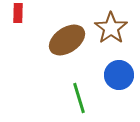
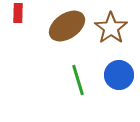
brown ellipse: moved 14 px up
green line: moved 1 px left, 18 px up
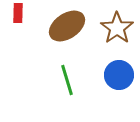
brown star: moved 6 px right
green line: moved 11 px left
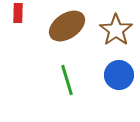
brown star: moved 1 px left, 2 px down
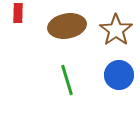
brown ellipse: rotated 24 degrees clockwise
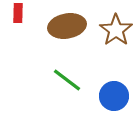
blue circle: moved 5 px left, 21 px down
green line: rotated 36 degrees counterclockwise
